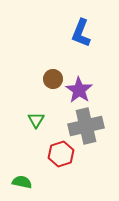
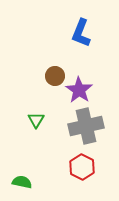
brown circle: moved 2 px right, 3 px up
red hexagon: moved 21 px right, 13 px down; rotated 15 degrees counterclockwise
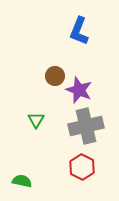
blue L-shape: moved 2 px left, 2 px up
purple star: rotated 12 degrees counterclockwise
green semicircle: moved 1 px up
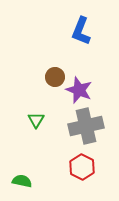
blue L-shape: moved 2 px right
brown circle: moved 1 px down
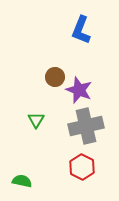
blue L-shape: moved 1 px up
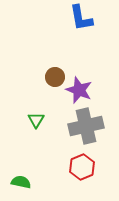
blue L-shape: moved 12 px up; rotated 32 degrees counterclockwise
red hexagon: rotated 10 degrees clockwise
green semicircle: moved 1 px left, 1 px down
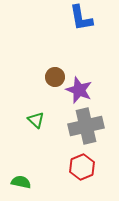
green triangle: rotated 18 degrees counterclockwise
